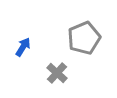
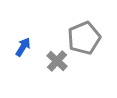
gray cross: moved 12 px up
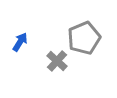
blue arrow: moved 3 px left, 5 px up
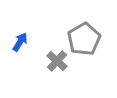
gray pentagon: moved 1 px down; rotated 8 degrees counterclockwise
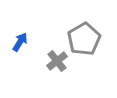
gray cross: rotated 10 degrees clockwise
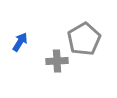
gray cross: rotated 35 degrees clockwise
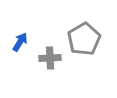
gray cross: moved 7 px left, 3 px up
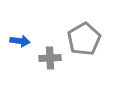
blue arrow: moved 1 px up; rotated 66 degrees clockwise
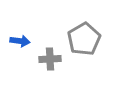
gray cross: moved 1 px down
